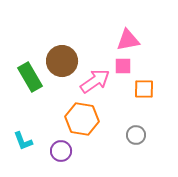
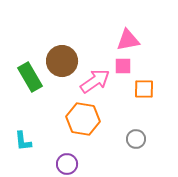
orange hexagon: moved 1 px right
gray circle: moved 4 px down
cyan L-shape: rotated 15 degrees clockwise
purple circle: moved 6 px right, 13 px down
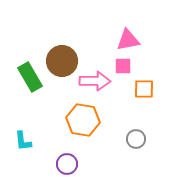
pink arrow: rotated 36 degrees clockwise
orange hexagon: moved 1 px down
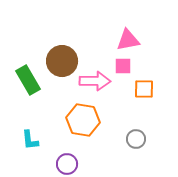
green rectangle: moved 2 px left, 3 px down
cyan L-shape: moved 7 px right, 1 px up
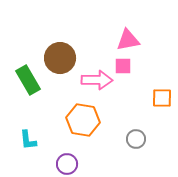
brown circle: moved 2 px left, 3 px up
pink arrow: moved 2 px right, 1 px up
orange square: moved 18 px right, 9 px down
cyan L-shape: moved 2 px left
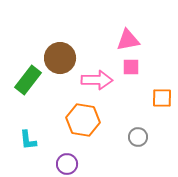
pink square: moved 8 px right, 1 px down
green rectangle: rotated 68 degrees clockwise
gray circle: moved 2 px right, 2 px up
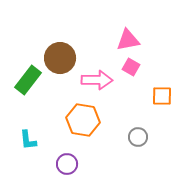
pink square: rotated 30 degrees clockwise
orange square: moved 2 px up
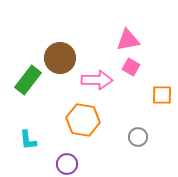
orange square: moved 1 px up
